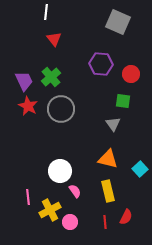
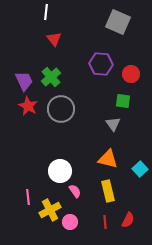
red semicircle: moved 2 px right, 3 px down
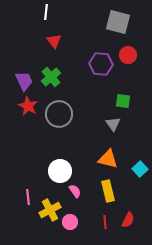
gray square: rotated 10 degrees counterclockwise
red triangle: moved 2 px down
red circle: moved 3 px left, 19 px up
gray circle: moved 2 px left, 5 px down
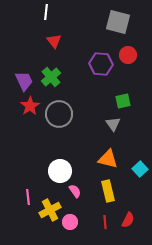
green square: rotated 21 degrees counterclockwise
red star: moved 2 px right; rotated 12 degrees clockwise
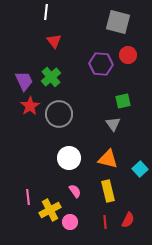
white circle: moved 9 px right, 13 px up
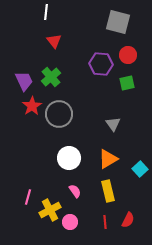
green square: moved 4 px right, 18 px up
red star: moved 2 px right
orange triangle: rotated 45 degrees counterclockwise
pink line: rotated 21 degrees clockwise
